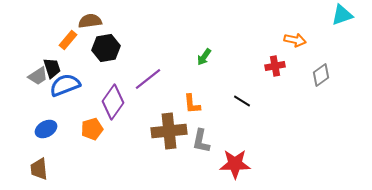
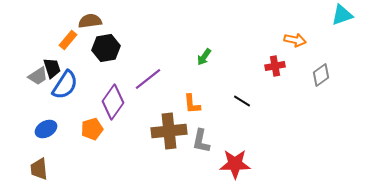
blue semicircle: rotated 144 degrees clockwise
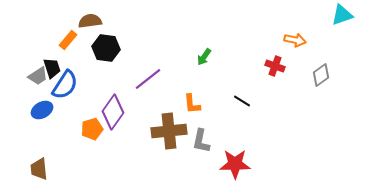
black hexagon: rotated 16 degrees clockwise
red cross: rotated 30 degrees clockwise
purple diamond: moved 10 px down
blue ellipse: moved 4 px left, 19 px up
